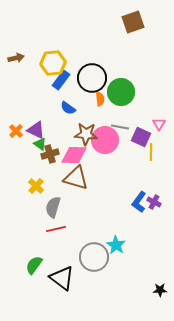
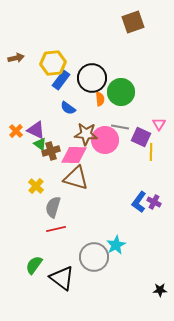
brown cross: moved 1 px right, 3 px up
cyan star: rotated 12 degrees clockwise
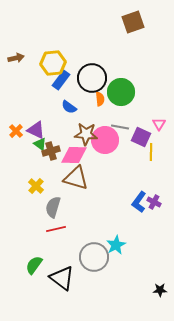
blue semicircle: moved 1 px right, 1 px up
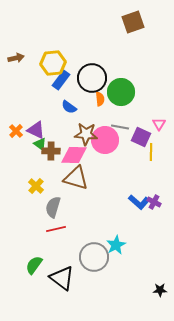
brown cross: rotated 18 degrees clockwise
blue L-shape: rotated 85 degrees counterclockwise
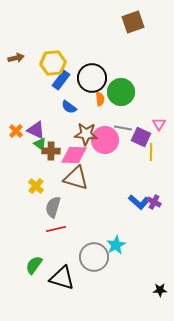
gray line: moved 3 px right, 1 px down
black triangle: rotated 20 degrees counterclockwise
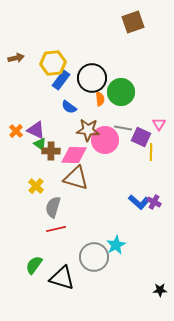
brown star: moved 2 px right, 4 px up
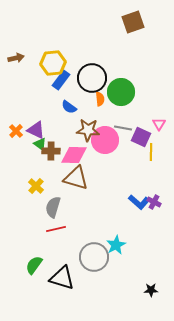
black star: moved 9 px left
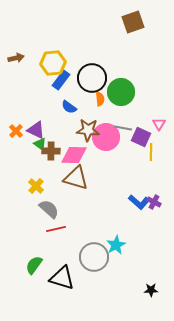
pink circle: moved 1 px right, 3 px up
gray semicircle: moved 4 px left, 2 px down; rotated 115 degrees clockwise
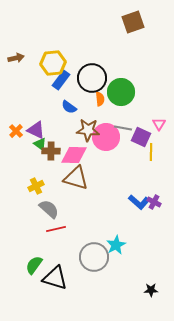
yellow cross: rotated 21 degrees clockwise
black triangle: moved 7 px left
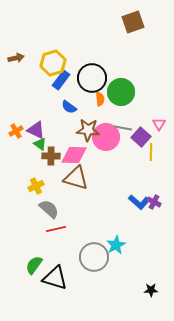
yellow hexagon: rotated 10 degrees counterclockwise
orange cross: rotated 16 degrees clockwise
purple square: rotated 18 degrees clockwise
brown cross: moved 5 px down
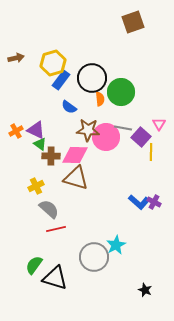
pink diamond: moved 1 px right
black star: moved 6 px left; rotated 24 degrees clockwise
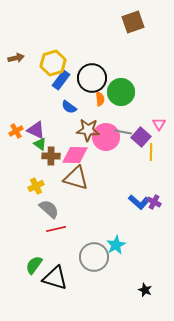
gray line: moved 4 px down
